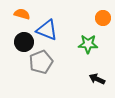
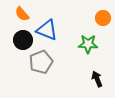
orange semicircle: rotated 147 degrees counterclockwise
black circle: moved 1 px left, 2 px up
black arrow: rotated 42 degrees clockwise
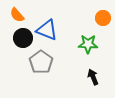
orange semicircle: moved 5 px left, 1 px down
black circle: moved 2 px up
gray pentagon: rotated 15 degrees counterclockwise
black arrow: moved 4 px left, 2 px up
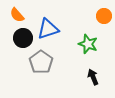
orange circle: moved 1 px right, 2 px up
blue triangle: moved 1 px right, 1 px up; rotated 40 degrees counterclockwise
green star: rotated 18 degrees clockwise
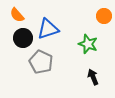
gray pentagon: rotated 10 degrees counterclockwise
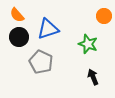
black circle: moved 4 px left, 1 px up
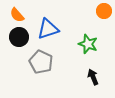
orange circle: moved 5 px up
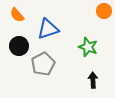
black circle: moved 9 px down
green star: moved 3 px down
gray pentagon: moved 2 px right, 2 px down; rotated 20 degrees clockwise
black arrow: moved 3 px down; rotated 21 degrees clockwise
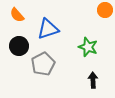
orange circle: moved 1 px right, 1 px up
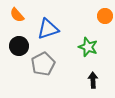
orange circle: moved 6 px down
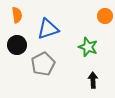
orange semicircle: rotated 147 degrees counterclockwise
black circle: moved 2 px left, 1 px up
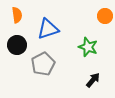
black arrow: rotated 42 degrees clockwise
